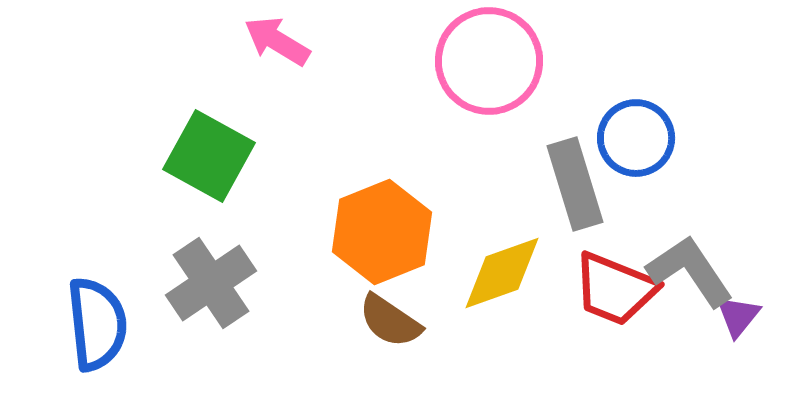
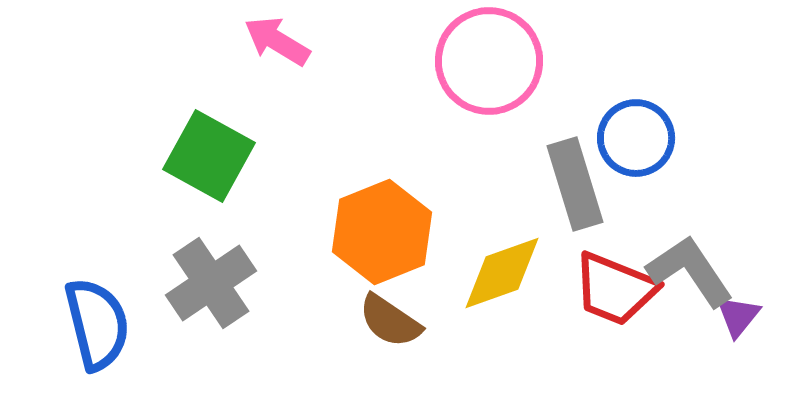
blue semicircle: rotated 8 degrees counterclockwise
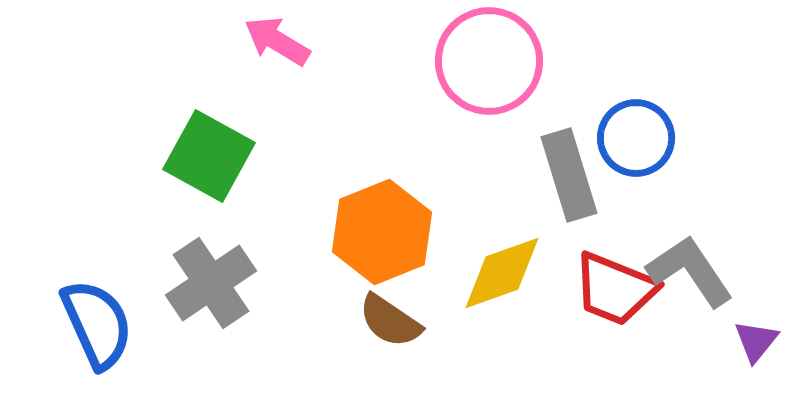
gray rectangle: moved 6 px left, 9 px up
purple triangle: moved 18 px right, 25 px down
blue semicircle: rotated 10 degrees counterclockwise
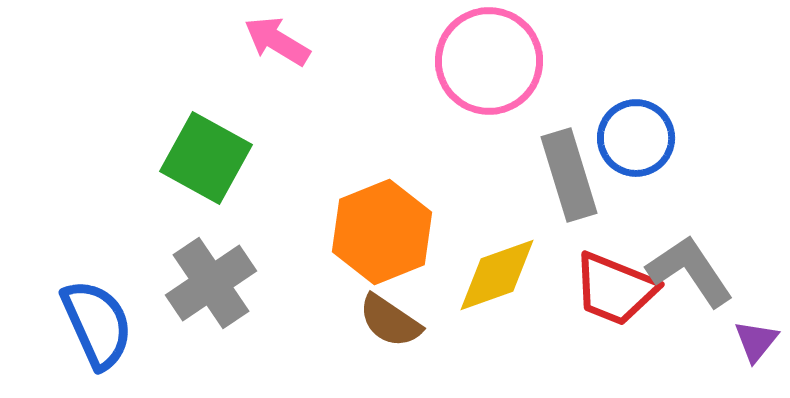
green square: moved 3 px left, 2 px down
yellow diamond: moved 5 px left, 2 px down
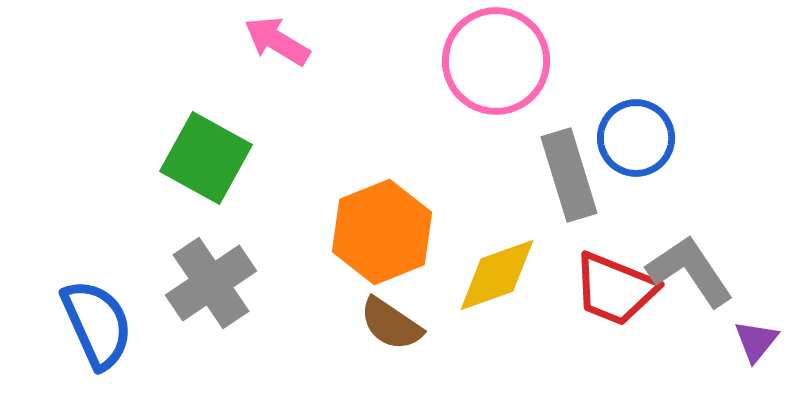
pink circle: moved 7 px right
brown semicircle: moved 1 px right, 3 px down
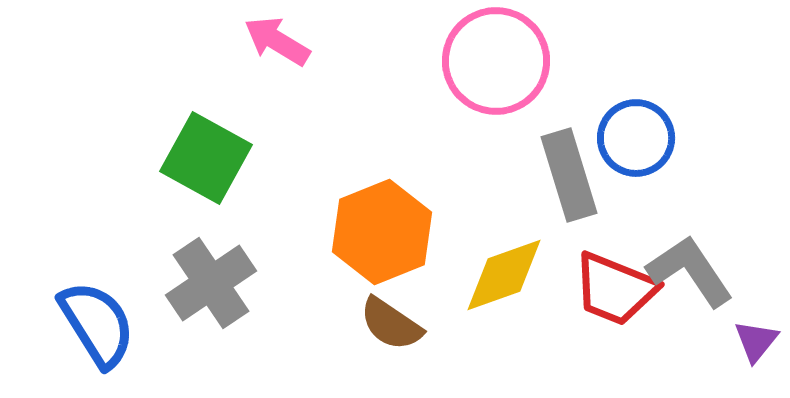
yellow diamond: moved 7 px right
blue semicircle: rotated 8 degrees counterclockwise
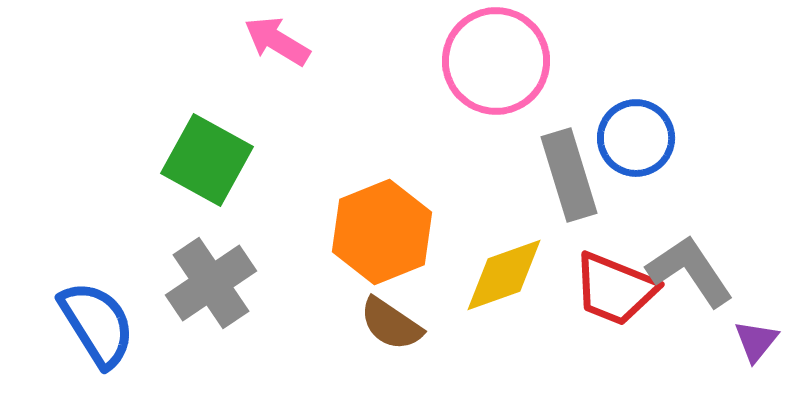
green square: moved 1 px right, 2 px down
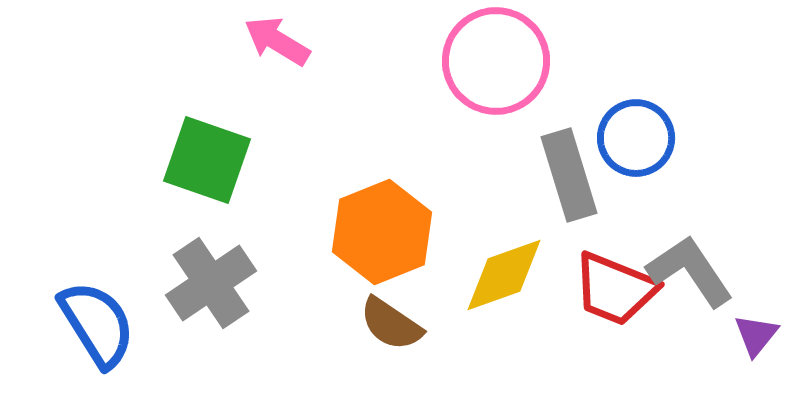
green square: rotated 10 degrees counterclockwise
purple triangle: moved 6 px up
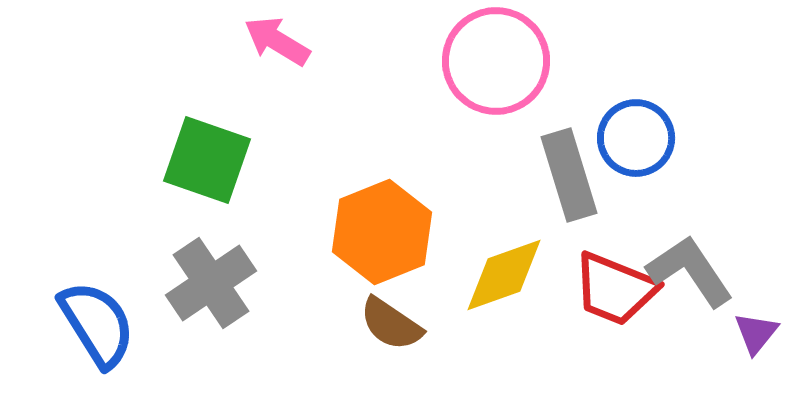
purple triangle: moved 2 px up
